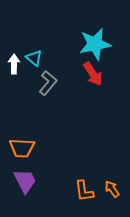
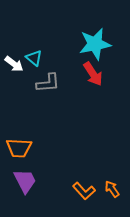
white arrow: rotated 126 degrees clockwise
gray L-shape: rotated 45 degrees clockwise
orange trapezoid: moved 3 px left
orange L-shape: rotated 35 degrees counterclockwise
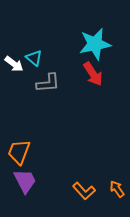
orange trapezoid: moved 4 px down; rotated 108 degrees clockwise
orange arrow: moved 5 px right
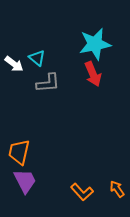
cyan triangle: moved 3 px right
red arrow: rotated 10 degrees clockwise
orange trapezoid: rotated 8 degrees counterclockwise
orange L-shape: moved 2 px left, 1 px down
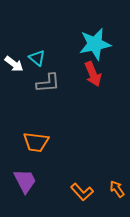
orange trapezoid: moved 17 px right, 10 px up; rotated 96 degrees counterclockwise
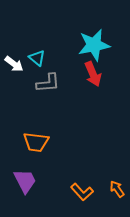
cyan star: moved 1 px left, 1 px down
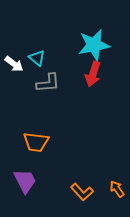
red arrow: rotated 40 degrees clockwise
